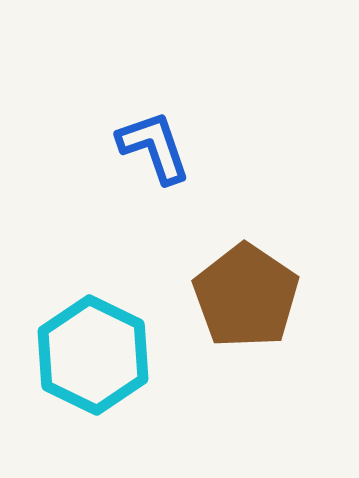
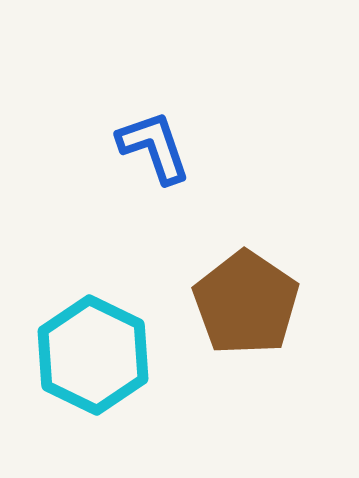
brown pentagon: moved 7 px down
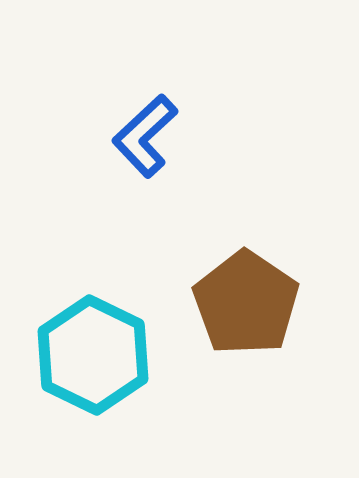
blue L-shape: moved 9 px left, 11 px up; rotated 114 degrees counterclockwise
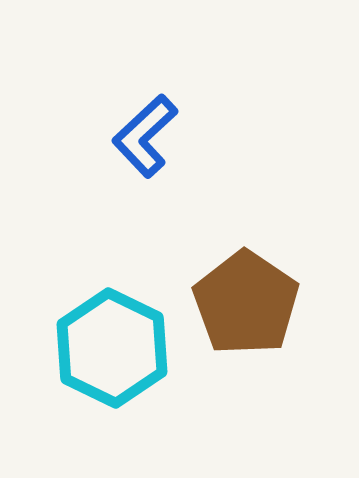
cyan hexagon: moved 19 px right, 7 px up
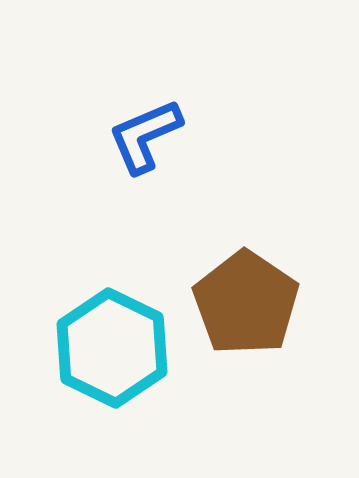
blue L-shape: rotated 20 degrees clockwise
